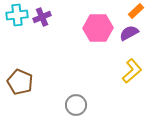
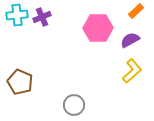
purple semicircle: moved 1 px right, 7 px down
gray circle: moved 2 px left
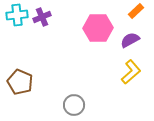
yellow L-shape: moved 1 px left, 1 px down
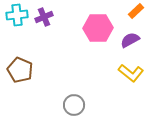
purple cross: moved 2 px right
yellow L-shape: moved 1 px down; rotated 80 degrees clockwise
brown pentagon: moved 12 px up
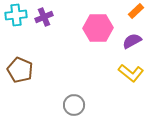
cyan cross: moved 1 px left
purple semicircle: moved 2 px right, 1 px down
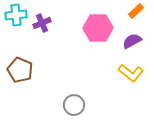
purple cross: moved 2 px left, 6 px down
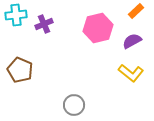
purple cross: moved 2 px right, 1 px down
pink hexagon: rotated 12 degrees counterclockwise
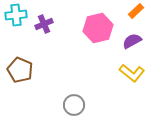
yellow L-shape: moved 1 px right
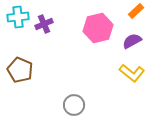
cyan cross: moved 2 px right, 2 px down
